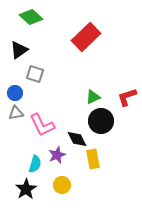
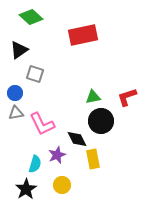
red rectangle: moved 3 px left, 2 px up; rotated 32 degrees clockwise
green triangle: rotated 14 degrees clockwise
pink L-shape: moved 1 px up
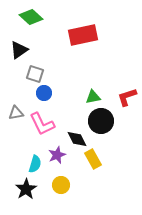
blue circle: moved 29 px right
yellow rectangle: rotated 18 degrees counterclockwise
yellow circle: moved 1 px left
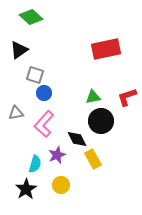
red rectangle: moved 23 px right, 14 px down
gray square: moved 1 px down
pink L-shape: moved 2 px right; rotated 68 degrees clockwise
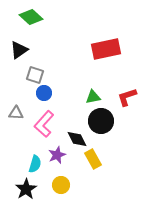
gray triangle: rotated 14 degrees clockwise
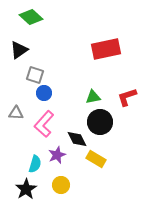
black circle: moved 1 px left, 1 px down
yellow rectangle: moved 3 px right; rotated 30 degrees counterclockwise
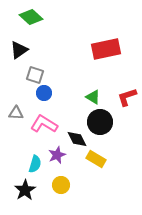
green triangle: rotated 42 degrees clockwise
pink L-shape: rotated 80 degrees clockwise
black star: moved 1 px left, 1 px down
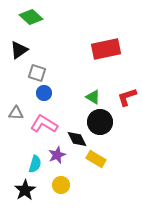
gray square: moved 2 px right, 2 px up
